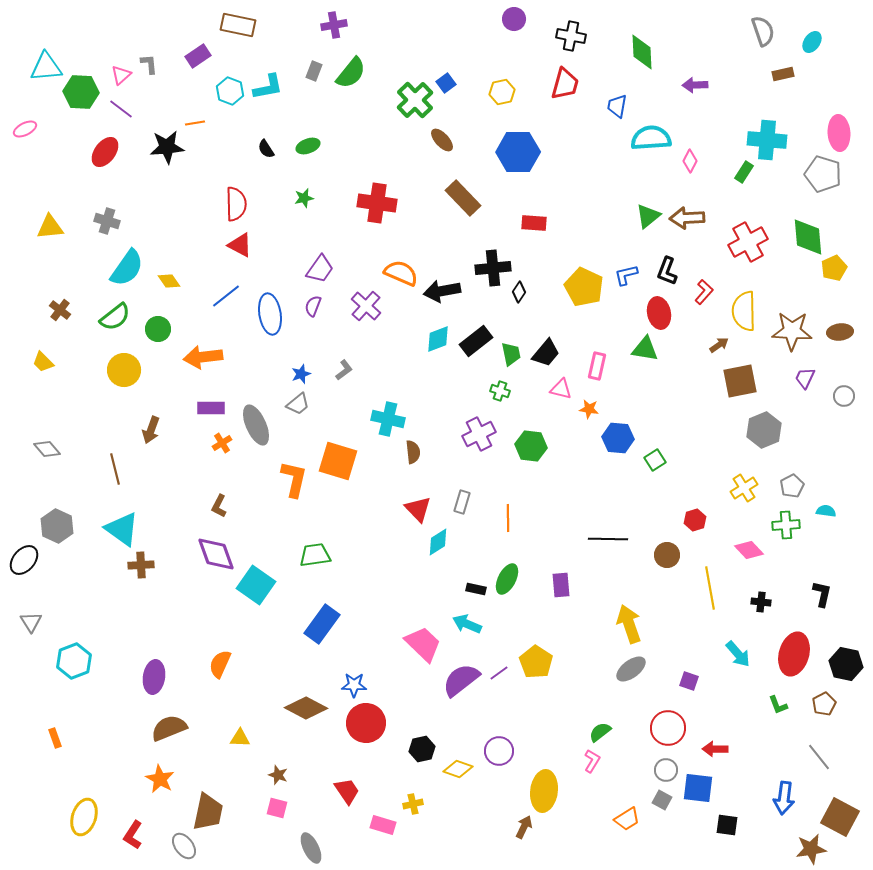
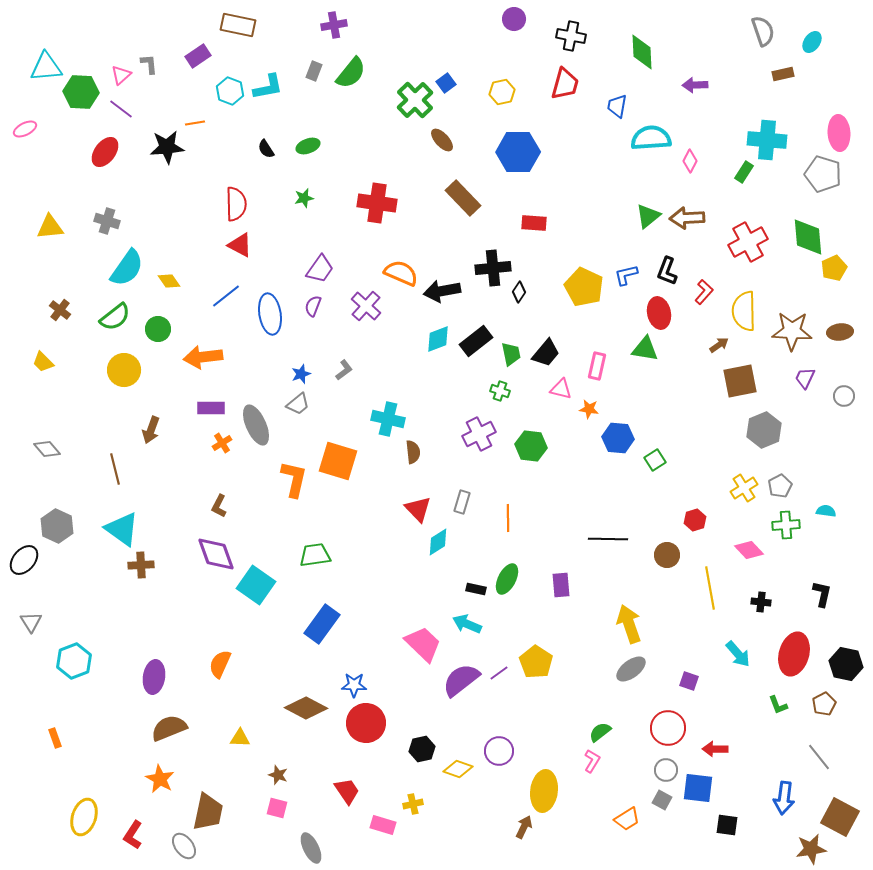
gray pentagon at (792, 486): moved 12 px left
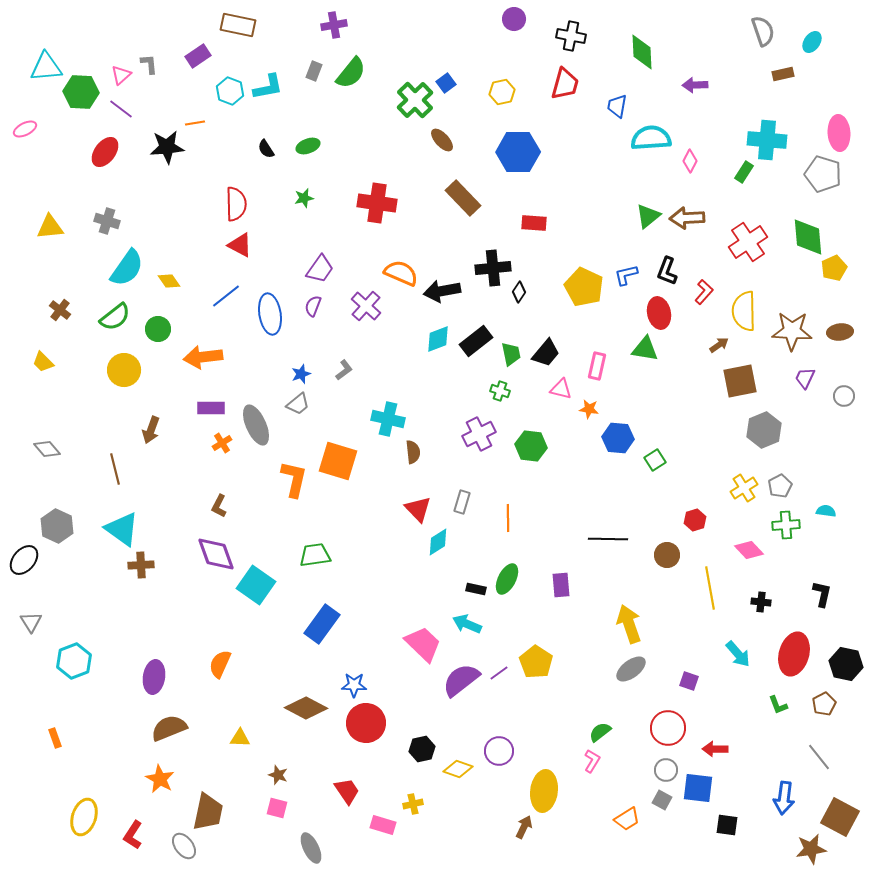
red cross at (748, 242): rotated 6 degrees counterclockwise
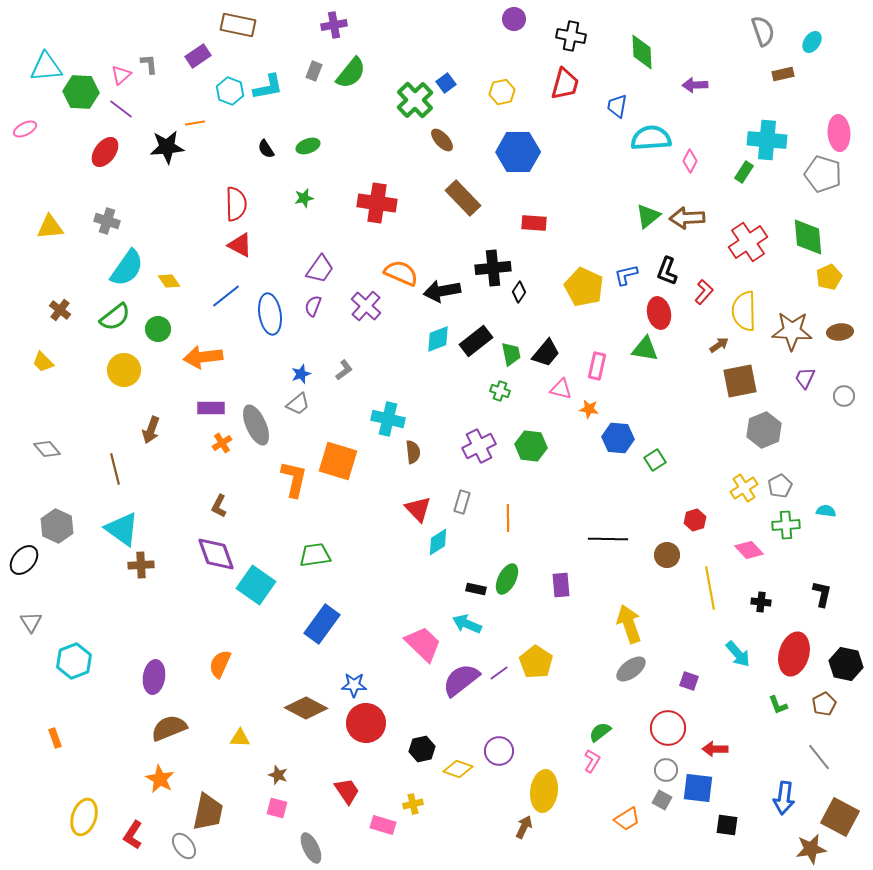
yellow pentagon at (834, 268): moved 5 px left, 9 px down
purple cross at (479, 434): moved 12 px down
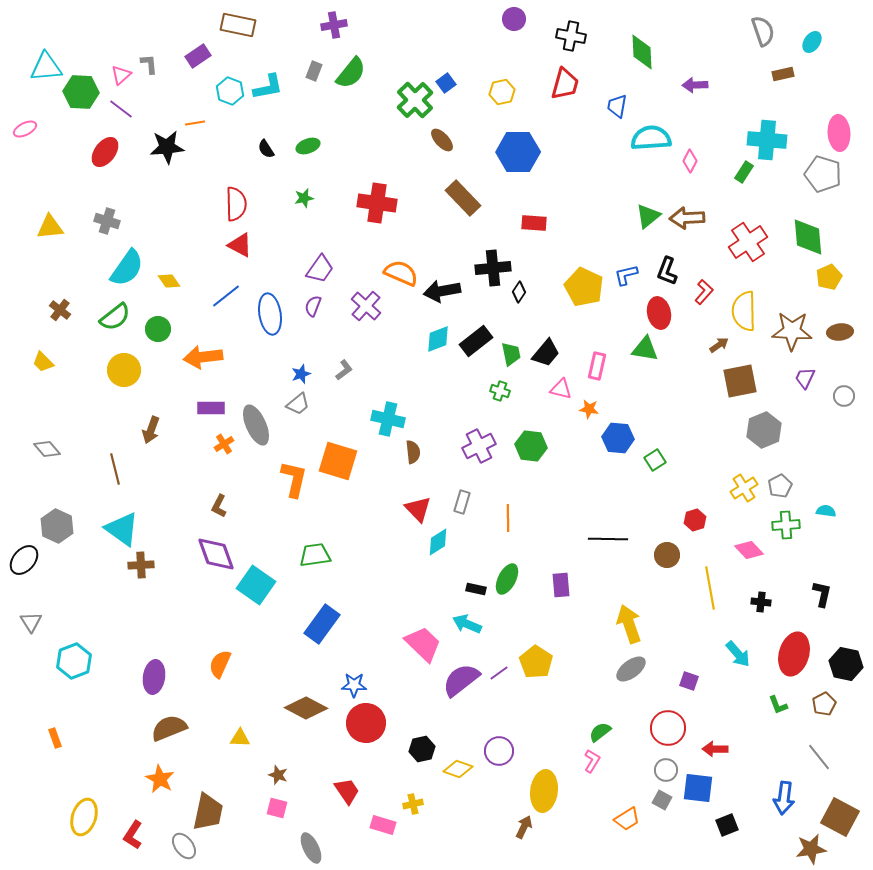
orange cross at (222, 443): moved 2 px right, 1 px down
black square at (727, 825): rotated 30 degrees counterclockwise
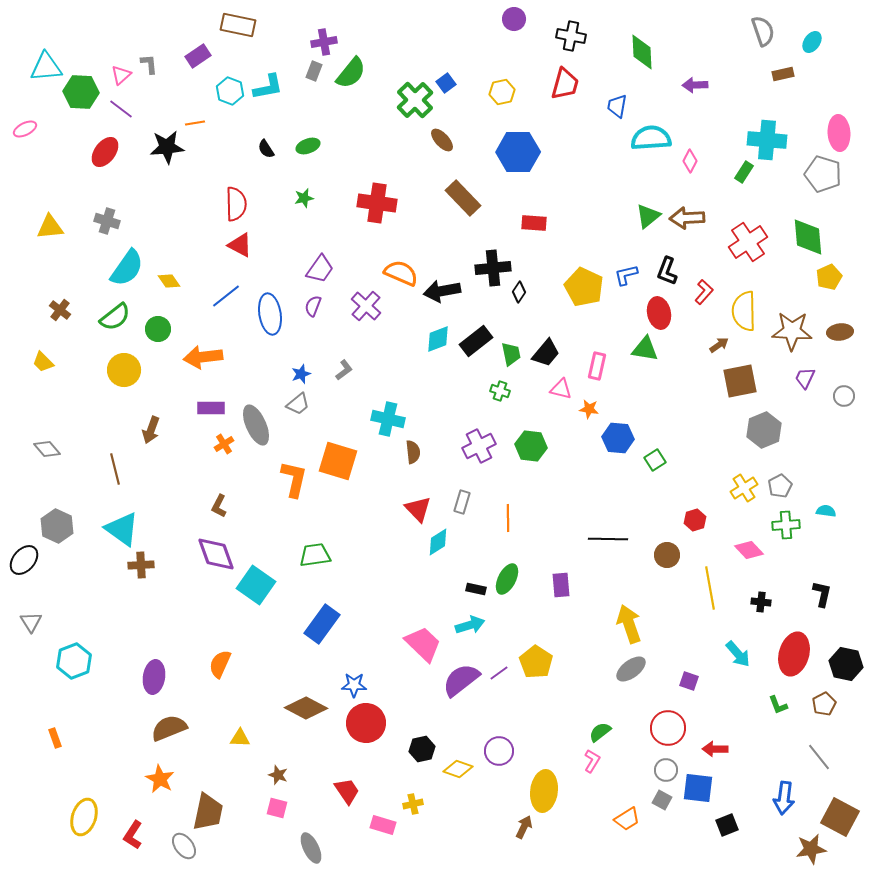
purple cross at (334, 25): moved 10 px left, 17 px down
cyan arrow at (467, 624): moved 3 px right, 1 px down; rotated 140 degrees clockwise
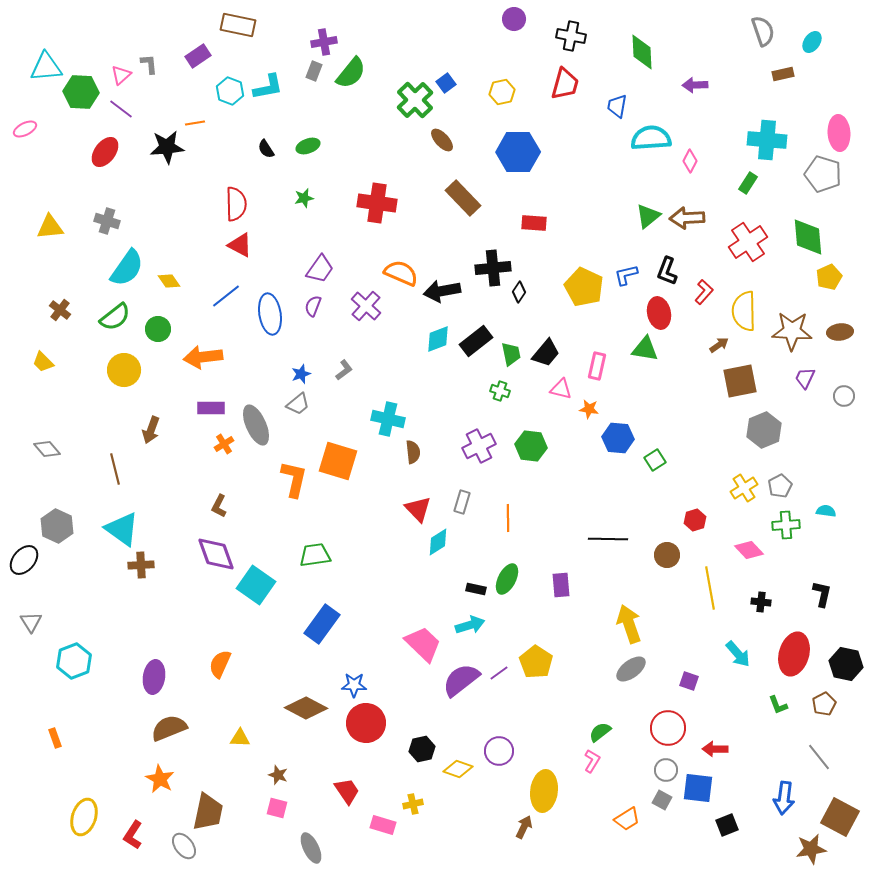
green rectangle at (744, 172): moved 4 px right, 11 px down
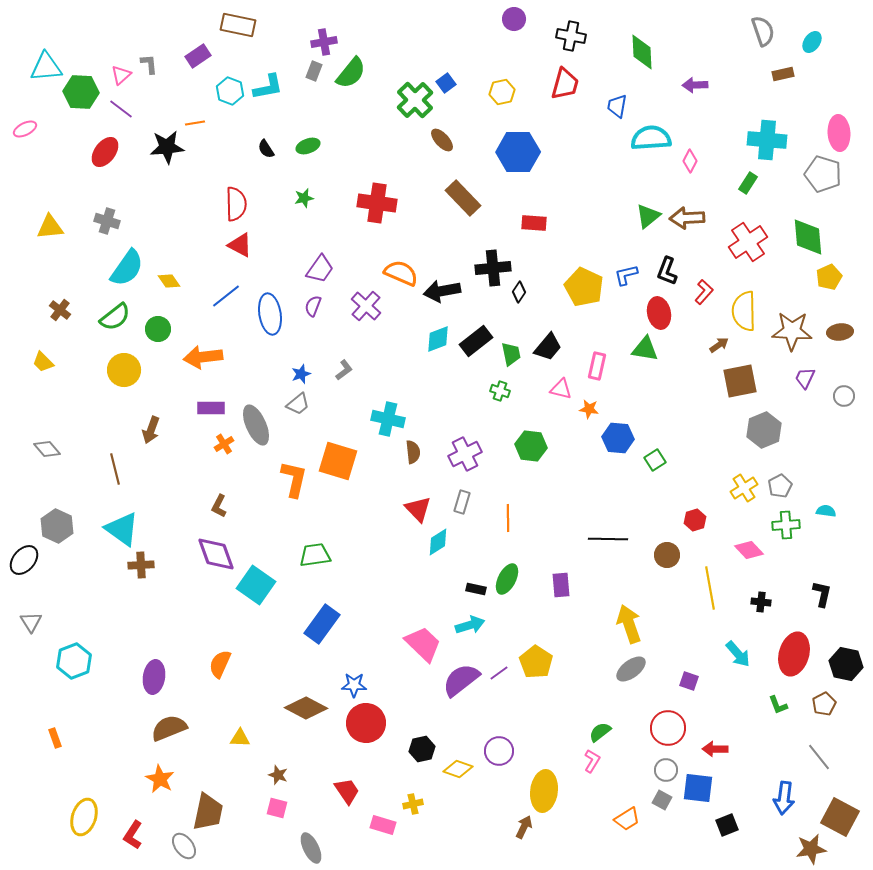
black trapezoid at (546, 353): moved 2 px right, 6 px up
purple cross at (479, 446): moved 14 px left, 8 px down
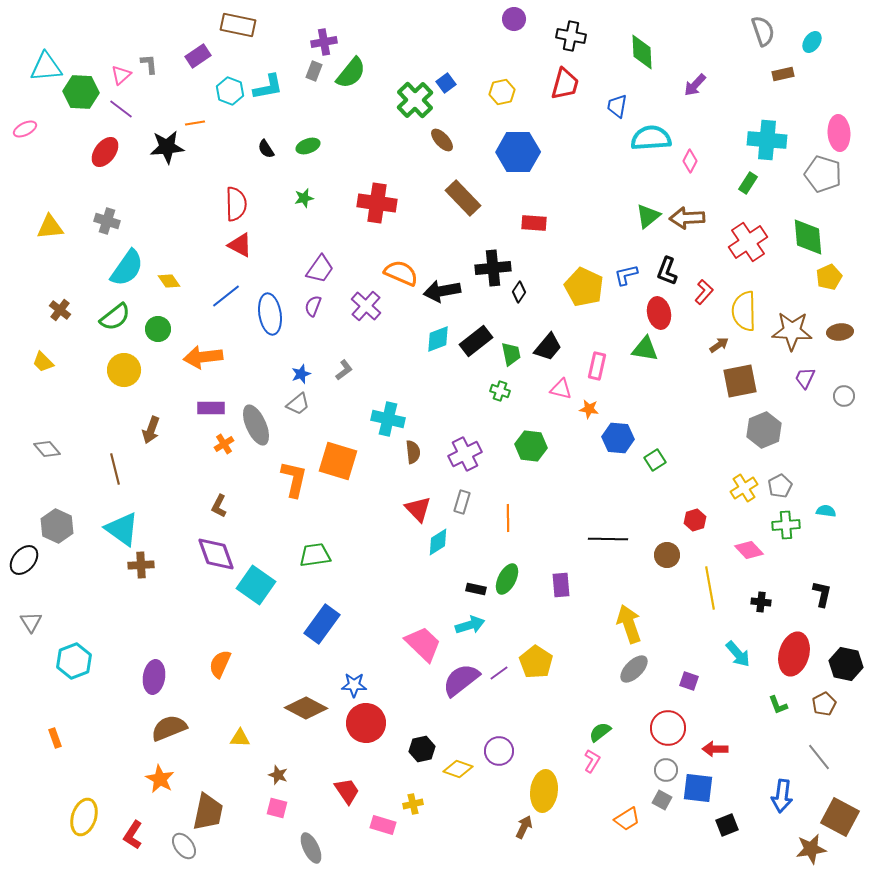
purple arrow at (695, 85): rotated 45 degrees counterclockwise
gray ellipse at (631, 669): moved 3 px right; rotated 8 degrees counterclockwise
blue arrow at (784, 798): moved 2 px left, 2 px up
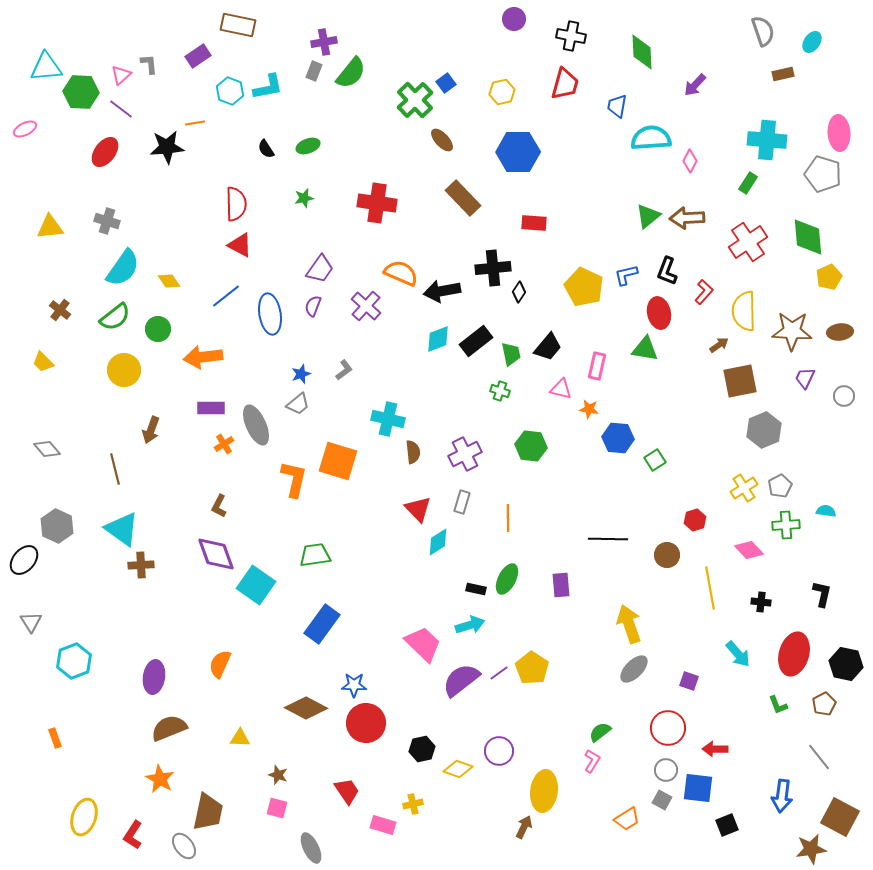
cyan semicircle at (127, 268): moved 4 px left
yellow pentagon at (536, 662): moved 4 px left, 6 px down
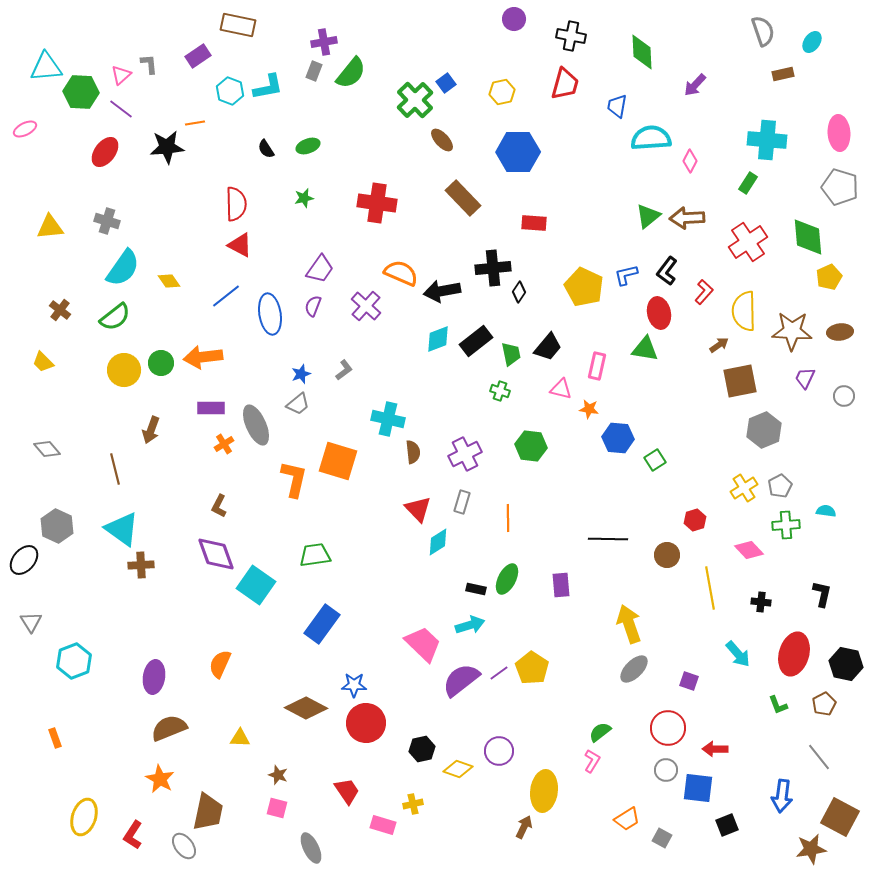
gray pentagon at (823, 174): moved 17 px right, 13 px down
black L-shape at (667, 271): rotated 16 degrees clockwise
green circle at (158, 329): moved 3 px right, 34 px down
gray square at (662, 800): moved 38 px down
